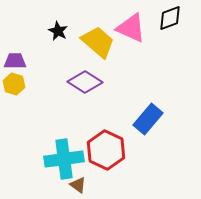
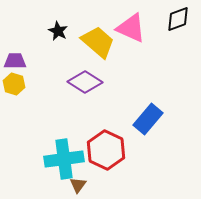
black diamond: moved 8 px right, 1 px down
brown triangle: rotated 30 degrees clockwise
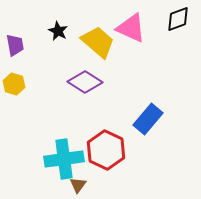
purple trapezoid: moved 16 px up; rotated 80 degrees clockwise
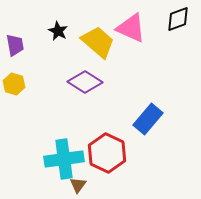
red hexagon: moved 1 px right, 3 px down
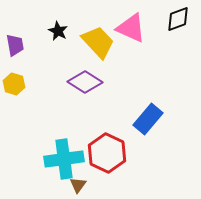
yellow trapezoid: rotated 6 degrees clockwise
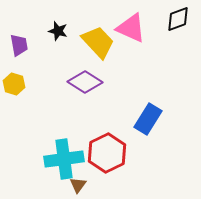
black star: rotated 12 degrees counterclockwise
purple trapezoid: moved 4 px right
blue rectangle: rotated 8 degrees counterclockwise
red hexagon: rotated 9 degrees clockwise
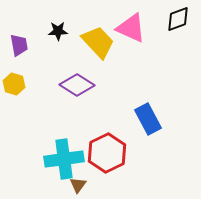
black star: rotated 18 degrees counterclockwise
purple diamond: moved 8 px left, 3 px down
blue rectangle: rotated 60 degrees counterclockwise
